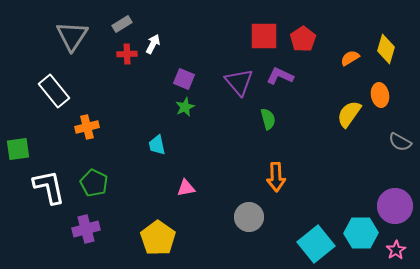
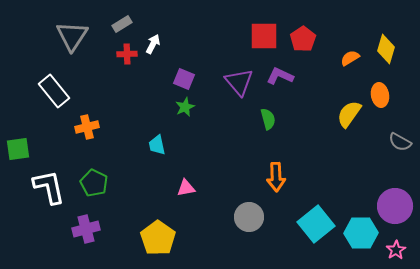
cyan square: moved 20 px up
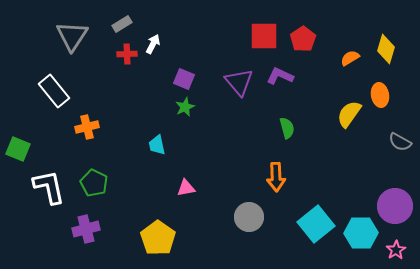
green semicircle: moved 19 px right, 9 px down
green square: rotated 30 degrees clockwise
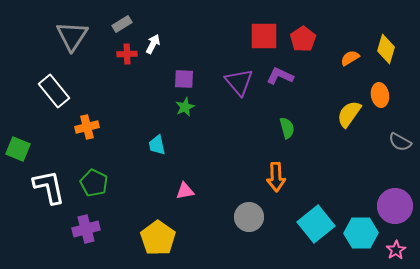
purple square: rotated 20 degrees counterclockwise
pink triangle: moved 1 px left, 3 px down
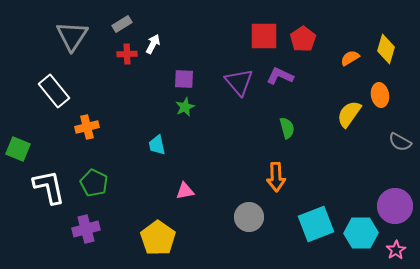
cyan square: rotated 18 degrees clockwise
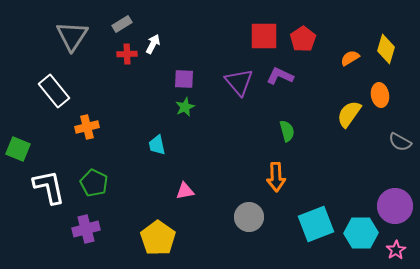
green semicircle: moved 3 px down
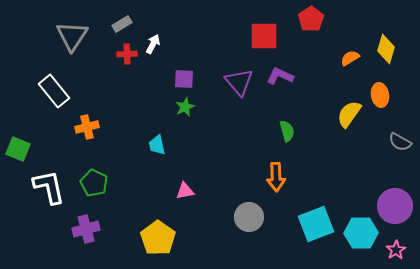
red pentagon: moved 8 px right, 20 px up
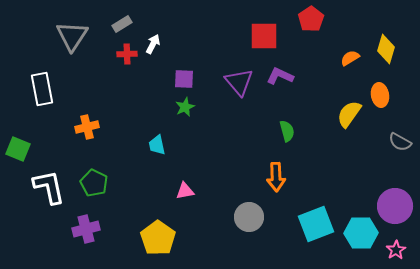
white rectangle: moved 12 px left, 2 px up; rotated 28 degrees clockwise
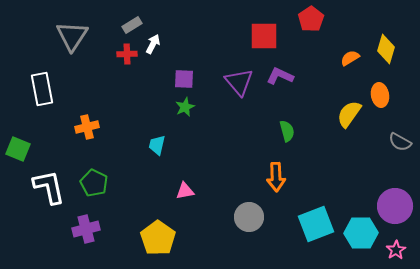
gray rectangle: moved 10 px right, 1 px down
cyan trapezoid: rotated 25 degrees clockwise
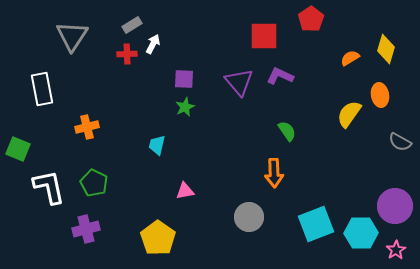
green semicircle: rotated 20 degrees counterclockwise
orange arrow: moved 2 px left, 4 px up
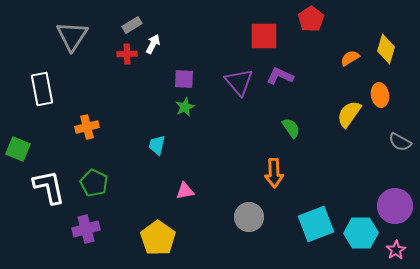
green semicircle: moved 4 px right, 3 px up
